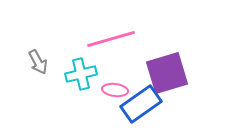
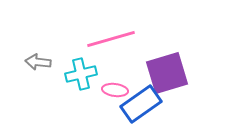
gray arrow: rotated 125 degrees clockwise
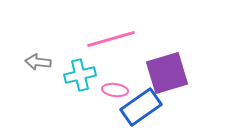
cyan cross: moved 1 px left, 1 px down
blue rectangle: moved 3 px down
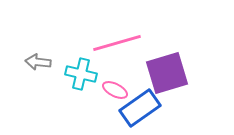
pink line: moved 6 px right, 4 px down
cyan cross: moved 1 px right, 1 px up; rotated 28 degrees clockwise
pink ellipse: rotated 20 degrees clockwise
blue rectangle: moved 1 px left, 1 px down
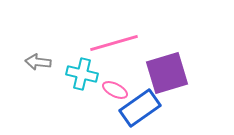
pink line: moved 3 px left
cyan cross: moved 1 px right
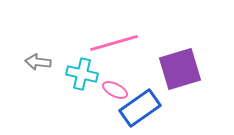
purple square: moved 13 px right, 4 px up
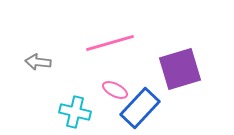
pink line: moved 4 px left
cyan cross: moved 7 px left, 38 px down
blue rectangle: rotated 12 degrees counterclockwise
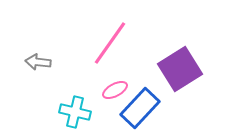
pink line: rotated 39 degrees counterclockwise
purple square: rotated 15 degrees counterclockwise
pink ellipse: rotated 55 degrees counterclockwise
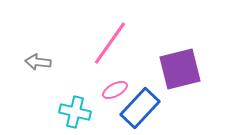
purple square: rotated 18 degrees clockwise
